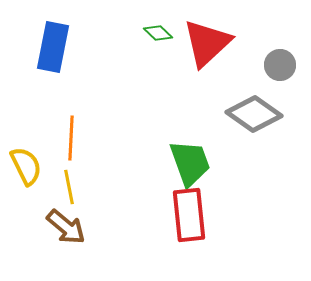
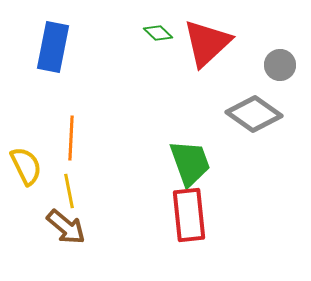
yellow line: moved 4 px down
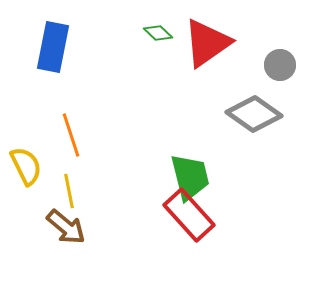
red triangle: rotated 8 degrees clockwise
orange line: moved 3 px up; rotated 21 degrees counterclockwise
green trapezoid: moved 14 px down; rotated 6 degrees clockwise
red rectangle: rotated 36 degrees counterclockwise
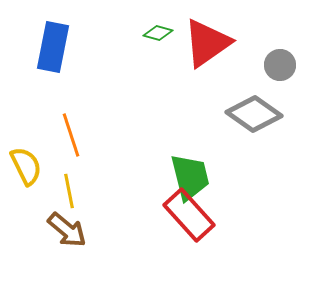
green diamond: rotated 28 degrees counterclockwise
brown arrow: moved 1 px right, 3 px down
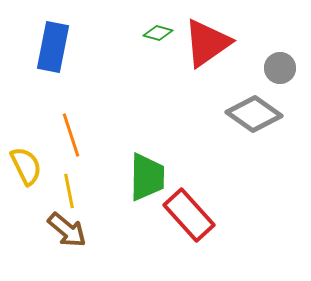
gray circle: moved 3 px down
green trapezoid: moved 43 px left; rotated 15 degrees clockwise
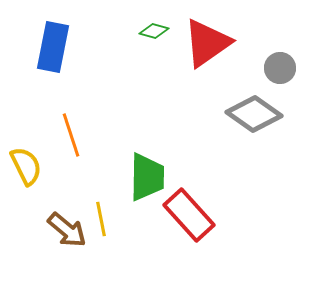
green diamond: moved 4 px left, 2 px up
yellow line: moved 32 px right, 28 px down
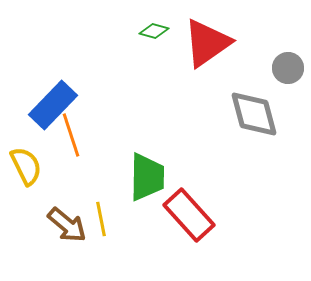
blue rectangle: moved 58 px down; rotated 33 degrees clockwise
gray circle: moved 8 px right
gray diamond: rotated 40 degrees clockwise
brown arrow: moved 5 px up
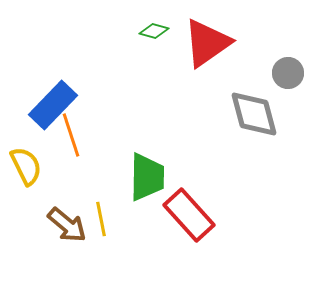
gray circle: moved 5 px down
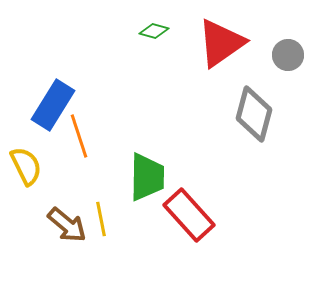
red triangle: moved 14 px right
gray circle: moved 18 px up
blue rectangle: rotated 12 degrees counterclockwise
gray diamond: rotated 30 degrees clockwise
orange line: moved 8 px right, 1 px down
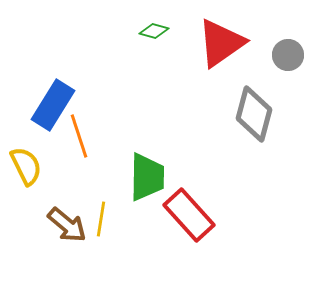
yellow line: rotated 20 degrees clockwise
